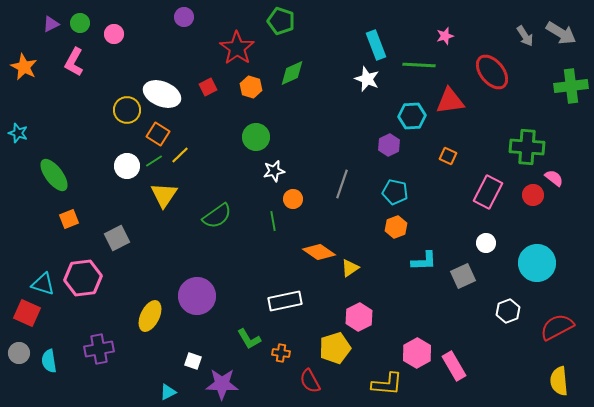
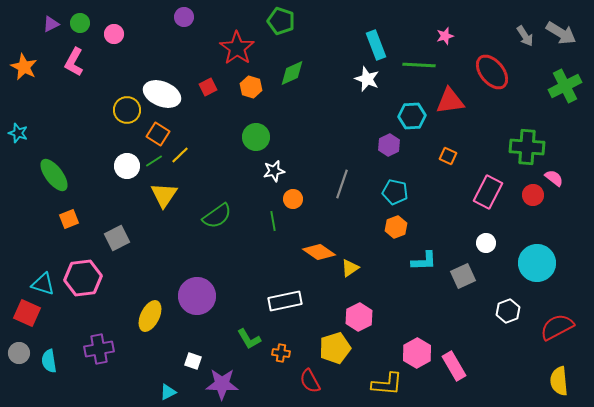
green cross at (571, 86): moved 6 px left; rotated 20 degrees counterclockwise
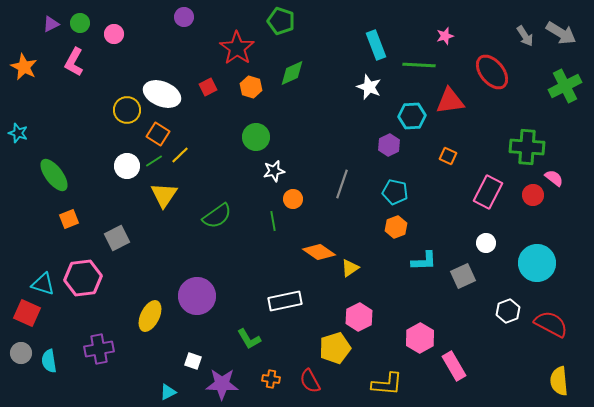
white star at (367, 79): moved 2 px right, 8 px down
red semicircle at (557, 327): moved 6 px left, 3 px up; rotated 56 degrees clockwise
gray circle at (19, 353): moved 2 px right
orange cross at (281, 353): moved 10 px left, 26 px down
pink hexagon at (417, 353): moved 3 px right, 15 px up
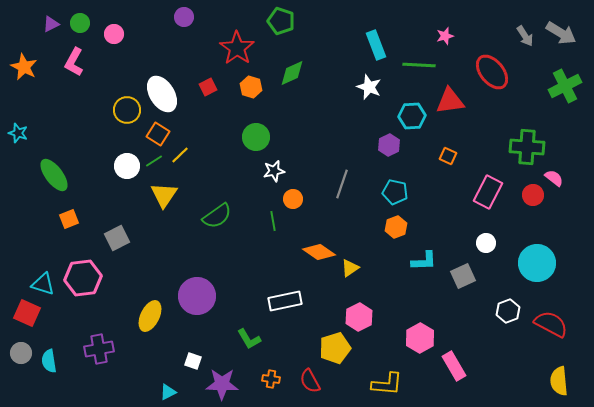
white ellipse at (162, 94): rotated 36 degrees clockwise
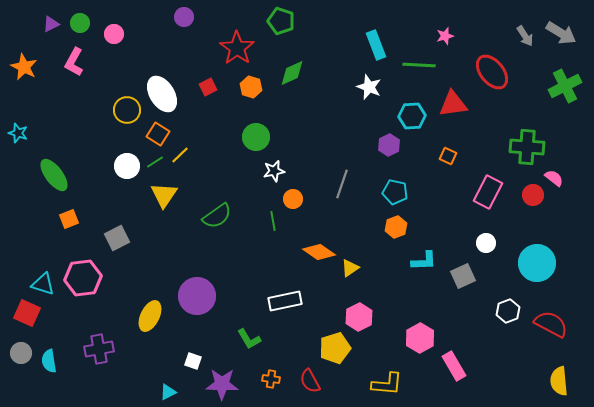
red triangle at (450, 101): moved 3 px right, 3 px down
green line at (154, 161): moved 1 px right, 1 px down
